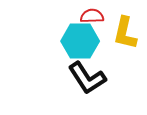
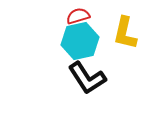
red semicircle: moved 14 px left; rotated 15 degrees counterclockwise
cyan hexagon: rotated 12 degrees counterclockwise
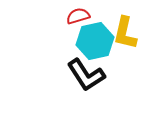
cyan hexagon: moved 15 px right
black L-shape: moved 1 px left, 3 px up
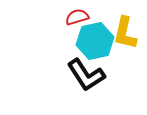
red semicircle: moved 1 px left, 1 px down
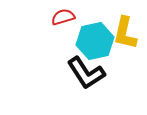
red semicircle: moved 14 px left
black L-shape: moved 2 px up
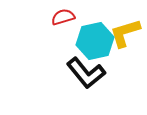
yellow L-shape: rotated 60 degrees clockwise
black L-shape: rotated 6 degrees counterclockwise
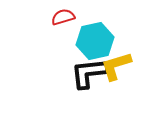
yellow L-shape: moved 9 px left, 33 px down
black L-shape: moved 3 px right; rotated 123 degrees clockwise
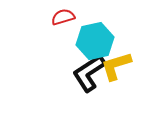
black L-shape: rotated 27 degrees counterclockwise
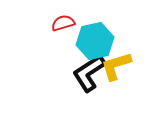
red semicircle: moved 6 px down
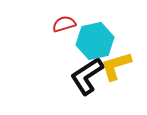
red semicircle: moved 1 px right, 1 px down
black L-shape: moved 2 px left, 3 px down
